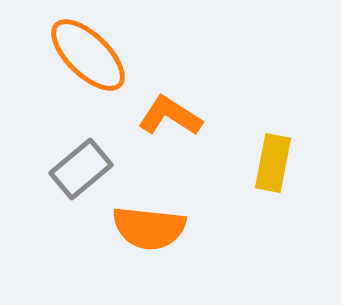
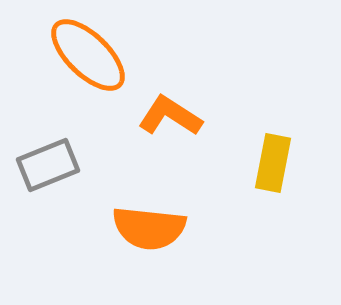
gray rectangle: moved 33 px left, 4 px up; rotated 18 degrees clockwise
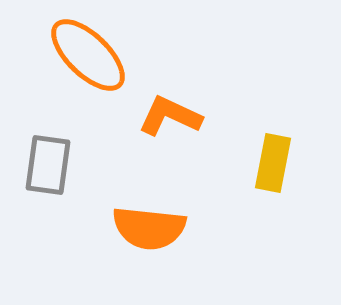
orange L-shape: rotated 8 degrees counterclockwise
gray rectangle: rotated 60 degrees counterclockwise
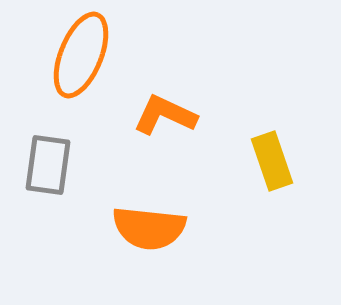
orange ellipse: moved 7 px left; rotated 68 degrees clockwise
orange L-shape: moved 5 px left, 1 px up
yellow rectangle: moved 1 px left, 2 px up; rotated 30 degrees counterclockwise
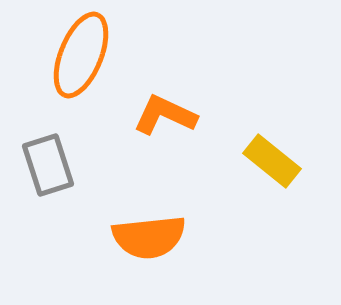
yellow rectangle: rotated 32 degrees counterclockwise
gray rectangle: rotated 26 degrees counterclockwise
orange semicircle: moved 9 px down; rotated 12 degrees counterclockwise
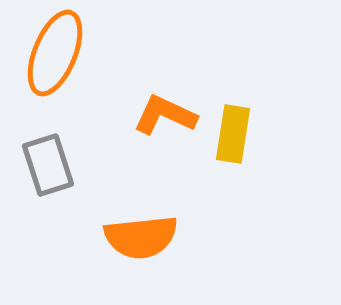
orange ellipse: moved 26 px left, 2 px up
yellow rectangle: moved 39 px left, 27 px up; rotated 60 degrees clockwise
orange semicircle: moved 8 px left
